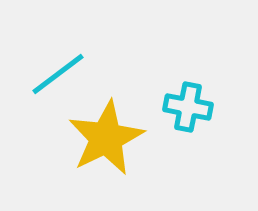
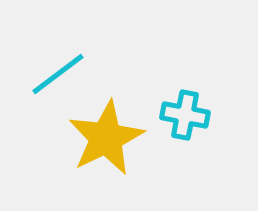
cyan cross: moved 3 px left, 8 px down
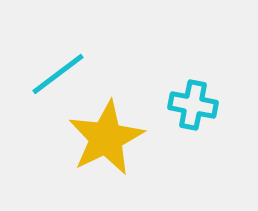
cyan cross: moved 8 px right, 10 px up
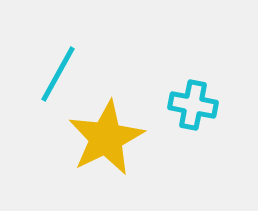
cyan line: rotated 24 degrees counterclockwise
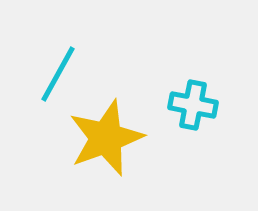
yellow star: rotated 6 degrees clockwise
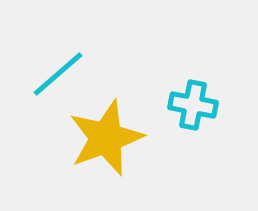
cyan line: rotated 20 degrees clockwise
